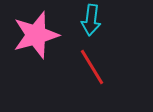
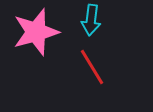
pink star: moved 3 px up
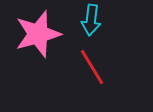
pink star: moved 2 px right, 2 px down
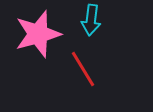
red line: moved 9 px left, 2 px down
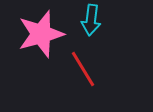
pink star: moved 3 px right
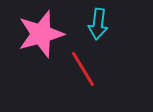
cyan arrow: moved 7 px right, 4 px down
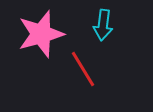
cyan arrow: moved 5 px right, 1 px down
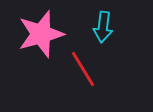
cyan arrow: moved 2 px down
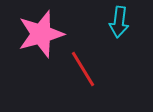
cyan arrow: moved 16 px right, 5 px up
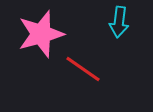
red line: rotated 24 degrees counterclockwise
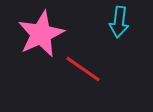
pink star: rotated 9 degrees counterclockwise
